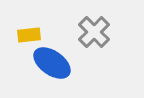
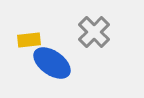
yellow rectangle: moved 5 px down
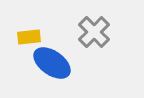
yellow rectangle: moved 3 px up
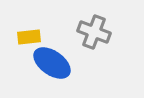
gray cross: rotated 24 degrees counterclockwise
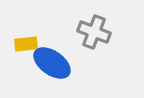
yellow rectangle: moved 3 px left, 7 px down
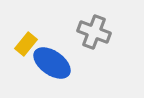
yellow rectangle: rotated 45 degrees counterclockwise
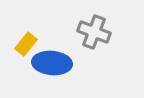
blue ellipse: rotated 30 degrees counterclockwise
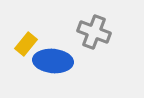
blue ellipse: moved 1 px right, 2 px up
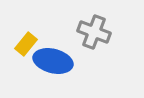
blue ellipse: rotated 9 degrees clockwise
